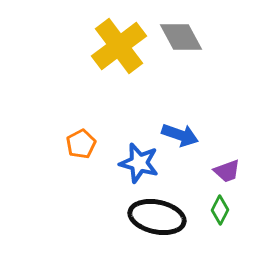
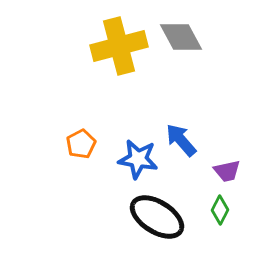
yellow cross: rotated 22 degrees clockwise
blue arrow: moved 1 px right, 5 px down; rotated 150 degrees counterclockwise
blue star: moved 1 px left, 4 px up; rotated 6 degrees counterclockwise
purple trapezoid: rotated 8 degrees clockwise
black ellipse: rotated 20 degrees clockwise
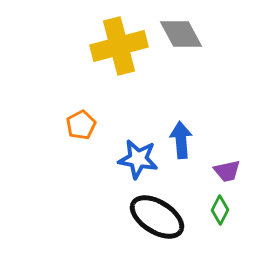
gray diamond: moved 3 px up
blue arrow: rotated 36 degrees clockwise
orange pentagon: moved 19 px up
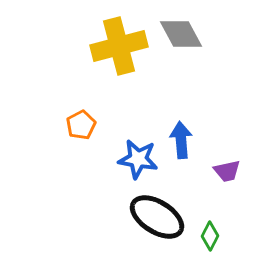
green diamond: moved 10 px left, 26 px down
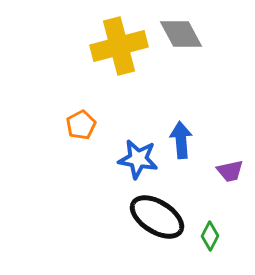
purple trapezoid: moved 3 px right
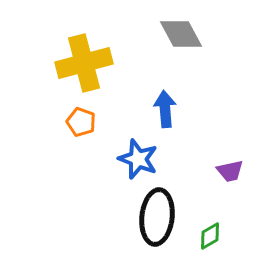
yellow cross: moved 35 px left, 17 px down
orange pentagon: moved 3 px up; rotated 24 degrees counterclockwise
blue arrow: moved 16 px left, 31 px up
blue star: rotated 12 degrees clockwise
black ellipse: rotated 64 degrees clockwise
green diamond: rotated 32 degrees clockwise
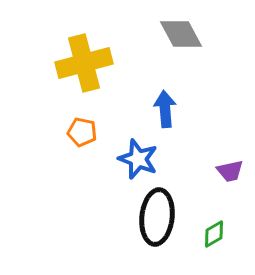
orange pentagon: moved 1 px right, 10 px down; rotated 8 degrees counterclockwise
green diamond: moved 4 px right, 2 px up
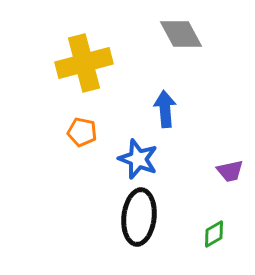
black ellipse: moved 18 px left
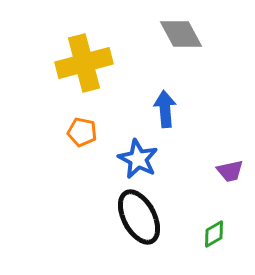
blue star: rotated 6 degrees clockwise
black ellipse: rotated 34 degrees counterclockwise
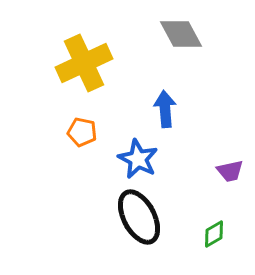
yellow cross: rotated 10 degrees counterclockwise
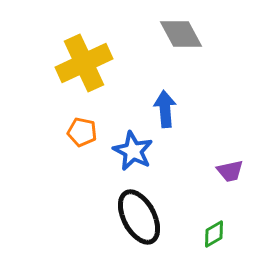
blue star: moved 5 px left, 8 px up
